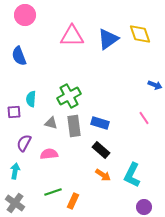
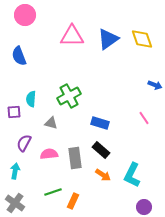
yellow diamond: moved 2 px right, 5 px down
gray rectangle: moved 1 px right, 32 px down
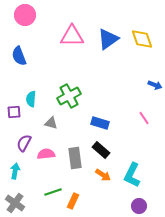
pink semicircle: moved 3 px left
purple circle: moved 5 px left, 1 px up
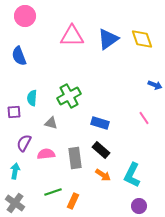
pink circle: moved 1 px down
cyan semicircle: moved 1 px right, 1 px up
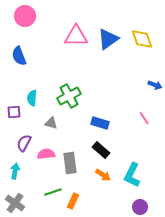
pink triangle: moved 4 px right
gray rectangle: moved 5 px left, 5 px down
purple circle: moved 1 px right, 1 px down
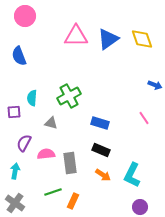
black rectangle: rotated 18 degrees counterclockwise
